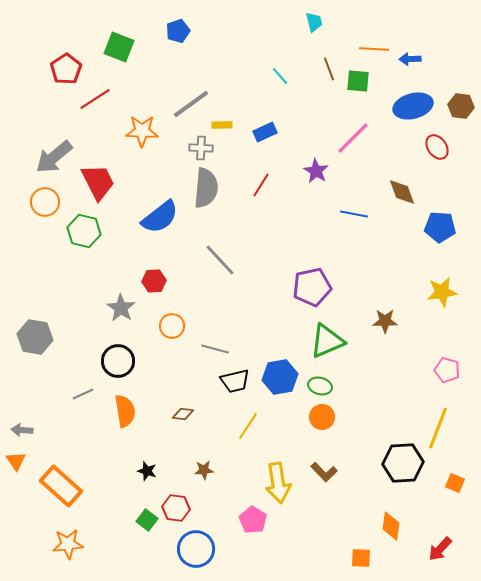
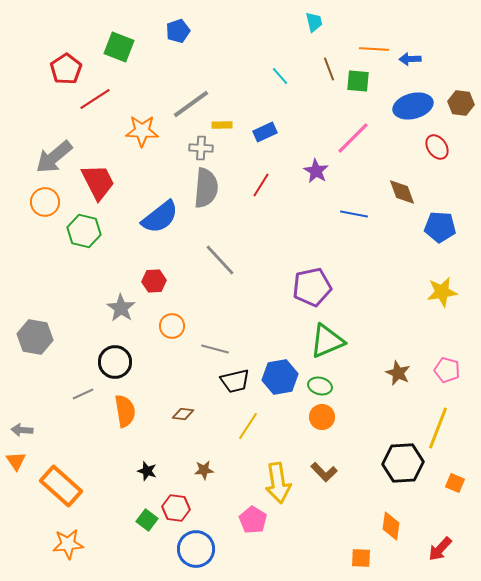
brown hexagon at (461, 106): moved 3 px up
brown star at (385, 321): moved 13 px right, 52 px down; rotated 25 degrees clockwise
black circle at (118, 361): moved 3 px left, 1 px down
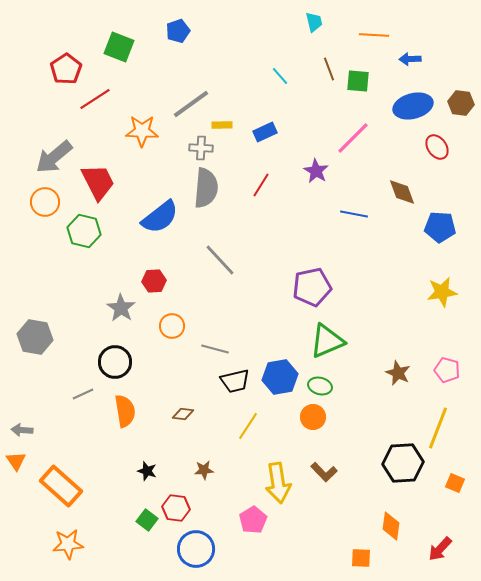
orange line at (374, 49): moved 14 px up
orange circle at (322, 417): moved 9 px left
pink pentagon at (253, 520): rotated 8 degrees clockwise
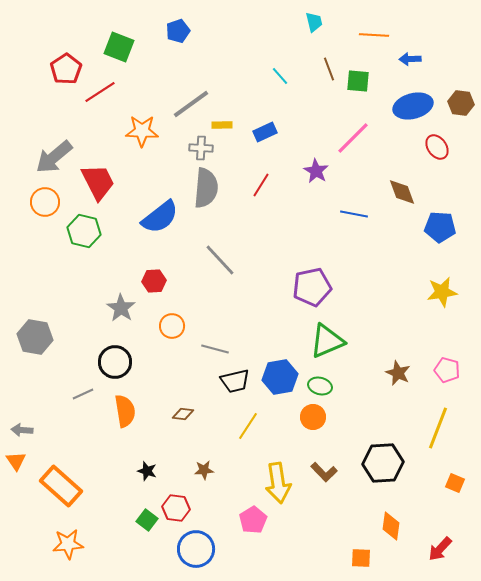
red line at (95, 99): moved 5 px right, 7 px up
black hexagon at (403, 463): moved 20 px left
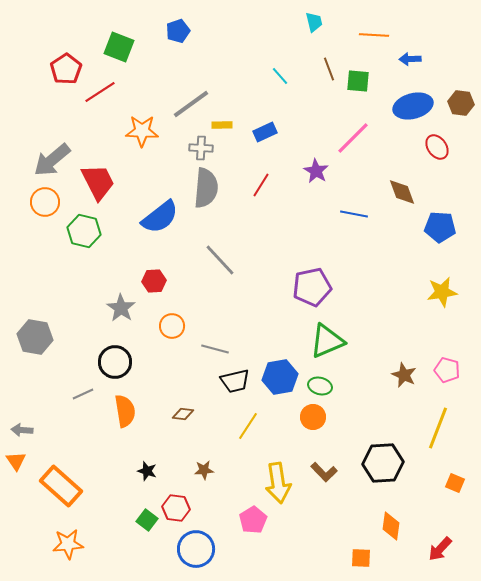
gray arrow at (54, 157): moved 2 px left, 3 px down
brown star at (398, 373): moved 6 px right, 2 px down
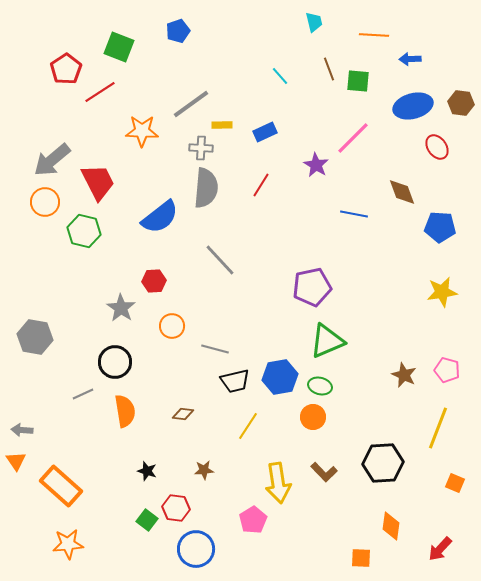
purple star at (316, 171): moved 6 px up
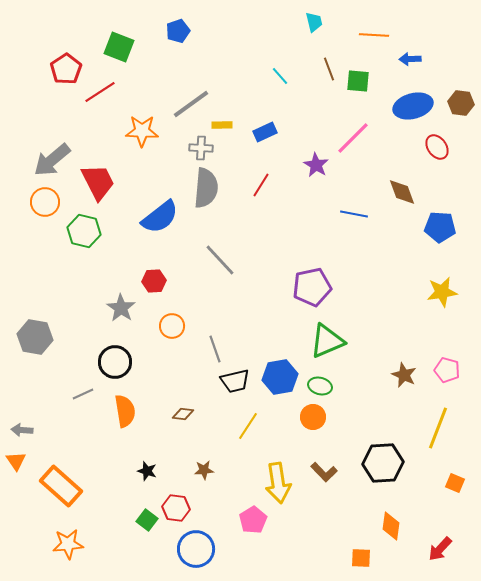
gray line at (215, 349): rotated 56 degrees clockwise
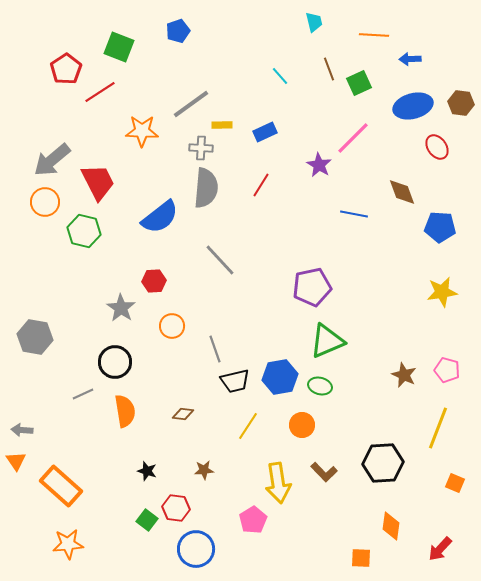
green square at (358, 81): moved 1 px right, 2 px down; rotated 30 degrees counterclockwise
purple star at (316, 165): moved 3 px right
orange circle at (313, 417): moved 11 px left, 8 px down
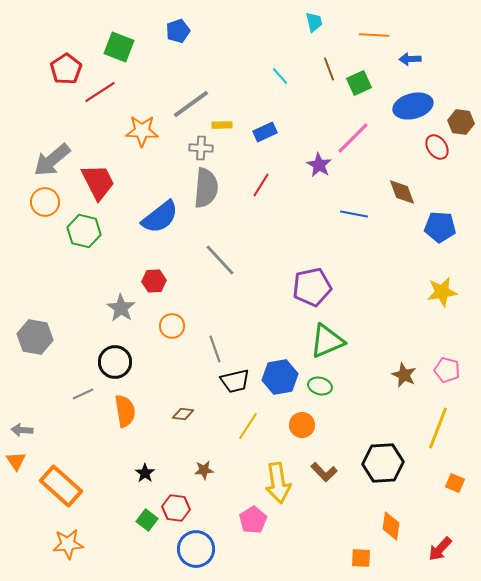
brown hexagon at (461, 103): moved 19 px down
black star at (147, 471): moved 2 px left, 2 px down; rotated 18 degrees clockwise
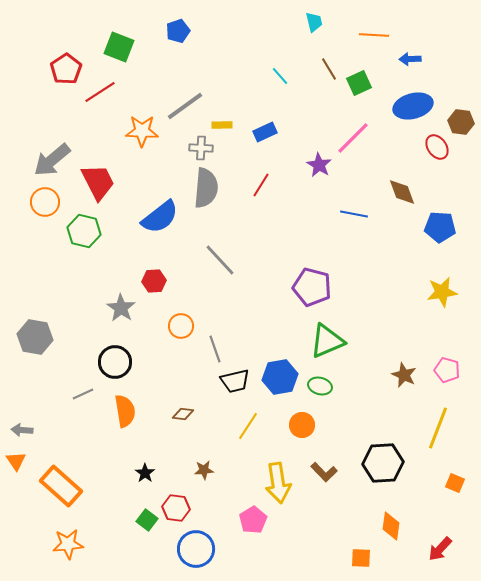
brown line at (329, 69): rotated 10 degrees counterclockwise
gray line at (191, 104): moved 6 px left, 2 px down
purple pentagon at (312, 287): rotated 27 degrees clockwise
orange circle at (172, 326): moved 9 px right
